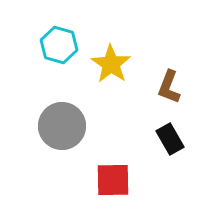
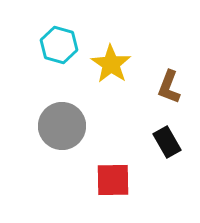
black rectangle: moved 3 px left, 3 px down
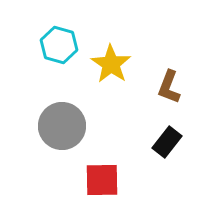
black rectangle: rotated 68 degrees clockwise
red square: moved 11 px left
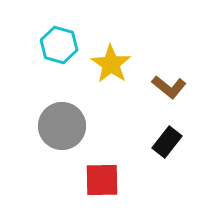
brown L-shape: rotated 72 degrees counterclockwise
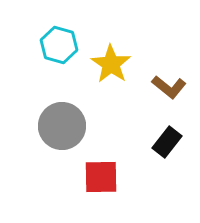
red square: moved 1 px left, 3 px up
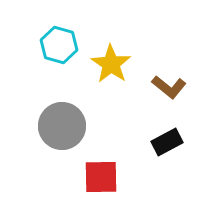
black rectangle: rotated 24 degrees clockwise
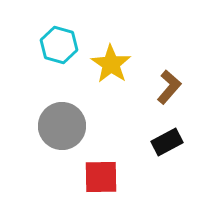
brown L-shape: rotated 88 degrees counterclockwise
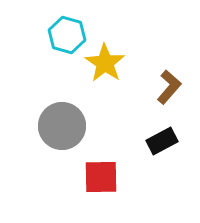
cyan hexagon: moved 8 px right, 10 px up
yellow star: moved 6 px left, 1 px up
black rectangle: moved 5 px left, 1 px up
